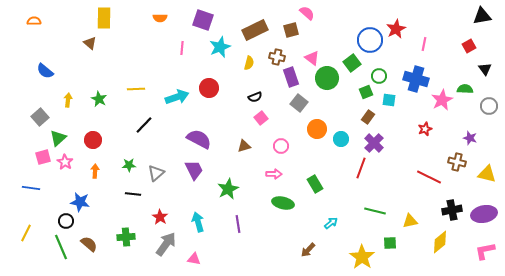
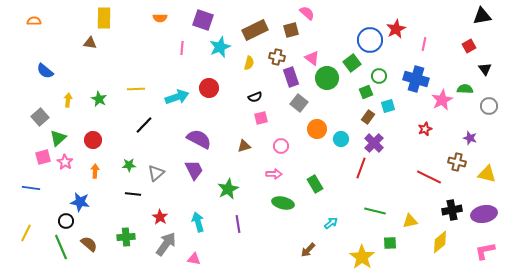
brown triangle at (90, 43): rotated 32 degrees counterclockwise
cyan square at (389, 100): moved 1 px left, 6 px down; rotated 24 degrees counterclockwise
pink square at (261, 118): rotated 24 degrees clockwise
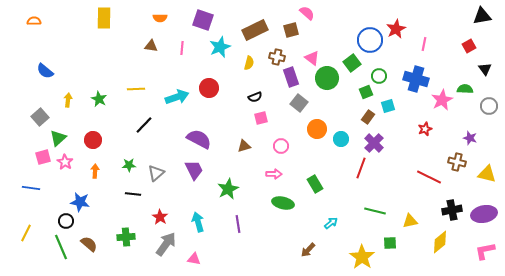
brown triangle at (90, 43): moved 61 px right, 3 px down
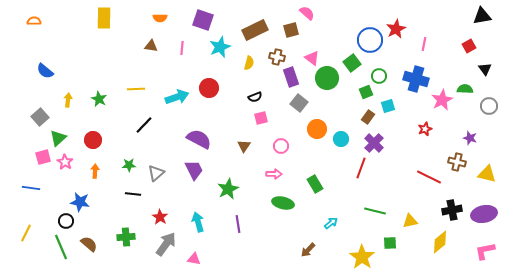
brown triangle at (244, 146): rotated 40 degrees counterclockwise
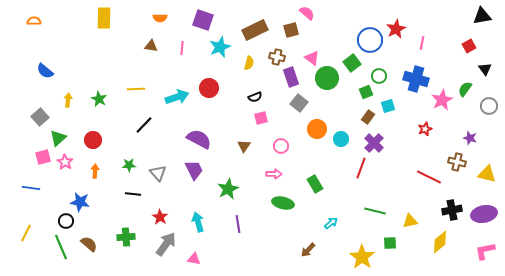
pink line at (424, 44): moved 2 px left, 1 px up
green semicircle at (465, 89): rotated 56 degrees counterclockwise
gray triangle at (156, 173): moved 2 px right; rotated 30 degrees counterclockwise
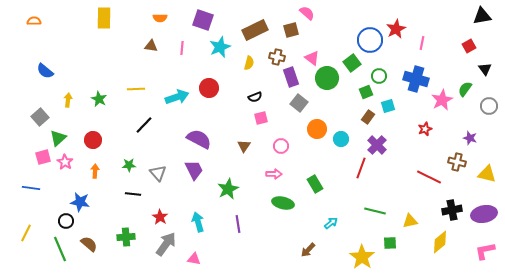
purple cross at (374, 143): moved 3 px right, 2 px down
green line at (61, 247): moved 1 px left, 2 px down
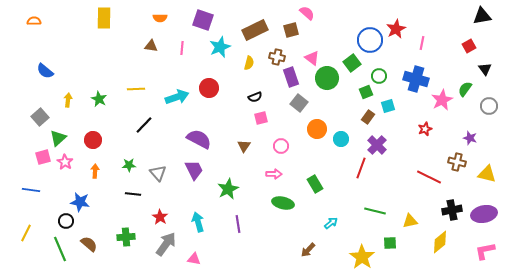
blue line at (31, 188): moved 2 px down
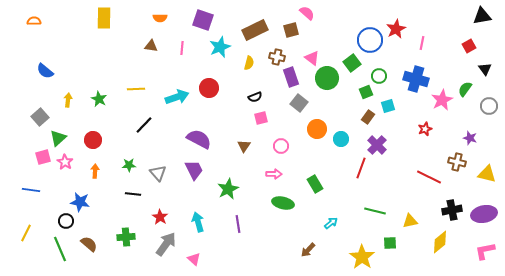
pink triangle at (194, 259): rotated 32 degrees clockwise
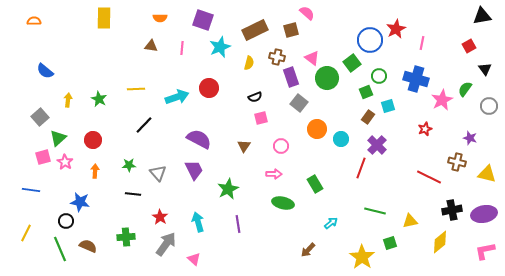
green square at (390, 243): rotated 16 degrees counterclockwise
brown semicircle at (89, 244): moved 1 px left, 2 px down; rotated 18 degrees counterclockwise
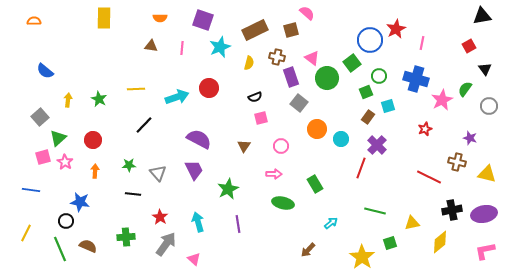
yellow triangle at (410, 221): moved 2 px right, 2 px down
